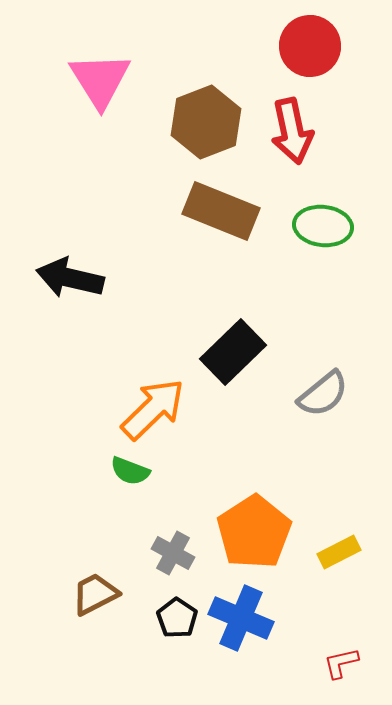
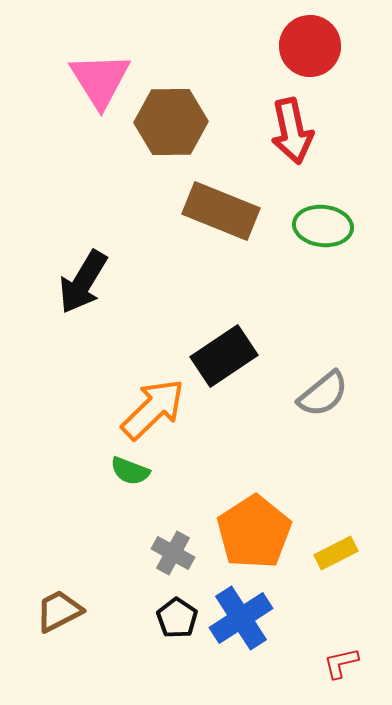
brown hexagon: moved 35 px left; rotated 20 degrees clockwise
black arrow: moved 13 px right, 4 px down; rotated 72 degrees counterclockwise
black rectangle: moved 9 px left, 4 px down; rotated 10 degrees clockwise
yellow rectangle: moved 3 px left, 1 px down
brown trapezoid: moved 36 px left, 17 px down
blue cross: rotated 34 degrees clockwise
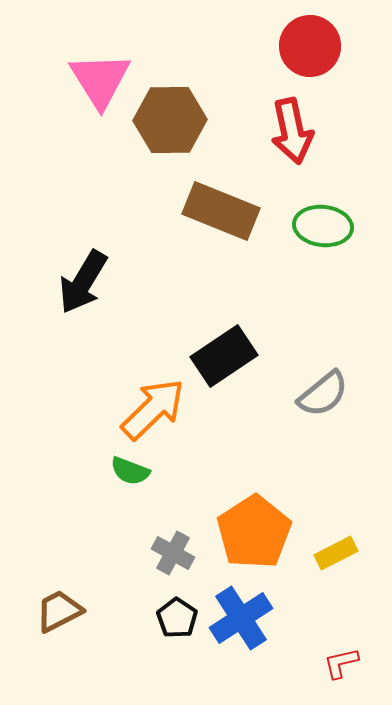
brown hexagon: moved 1 px left, 2 px up
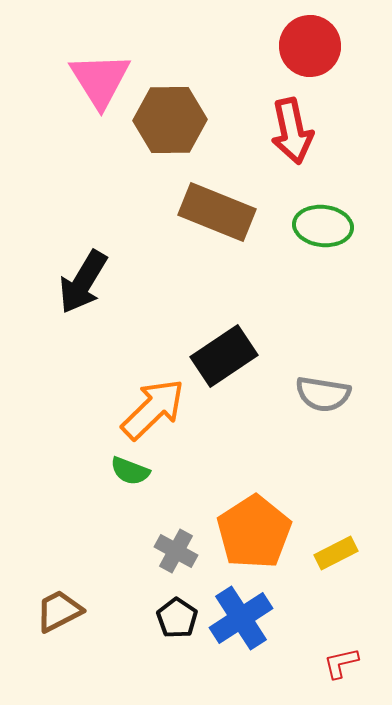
brown rectangle: moved 4 px left, 1 px down
gray semicircle: rotated 48 degrees clockwise
gray cross: moved 3 px right, 2 px up
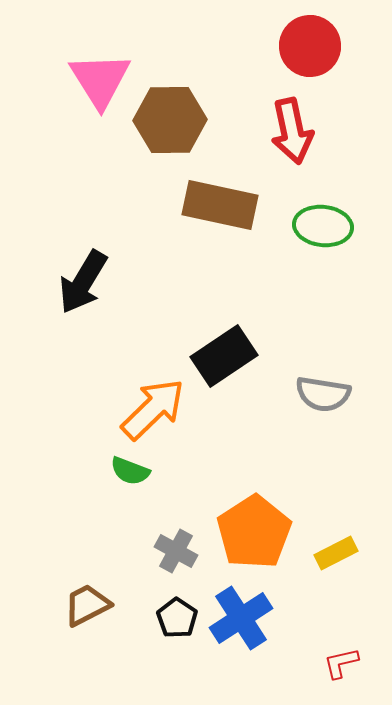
brown rectangle: moved 3 px right, 7 px up; rotated 10 degrees counterclockwise
brown trapezoid: moved 28 px right, 6 px up
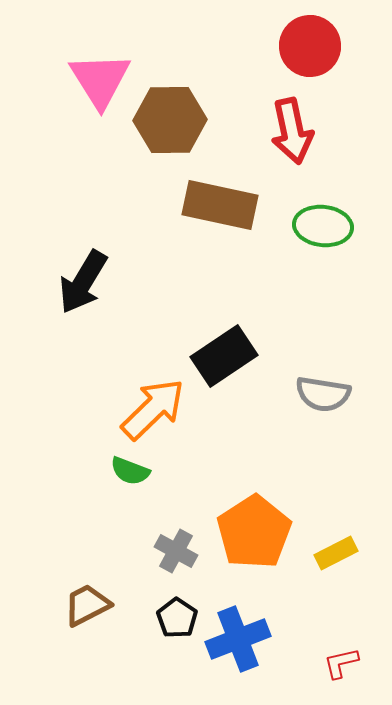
blue cross: moved 3 px left, 21 px down; rotated 12 degrees clockwise
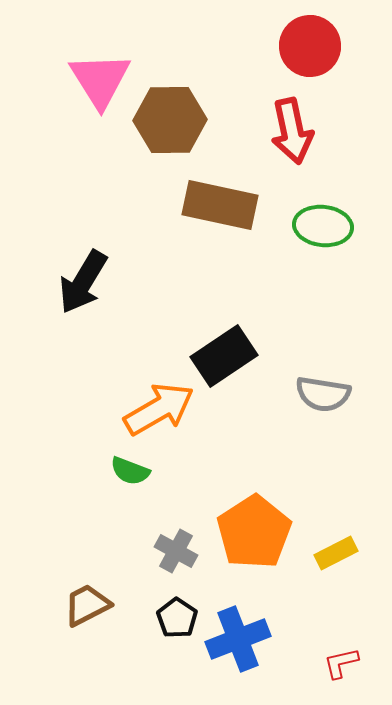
orange arrow: moved 6 px right; rotated 14 degrees clockwise
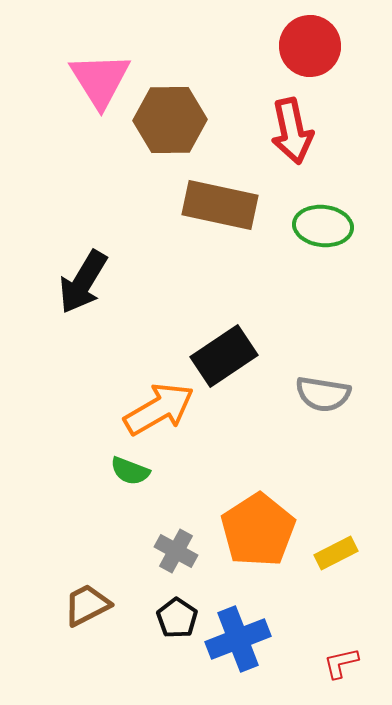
orange pentagon: moved 4 px right, 2 px up
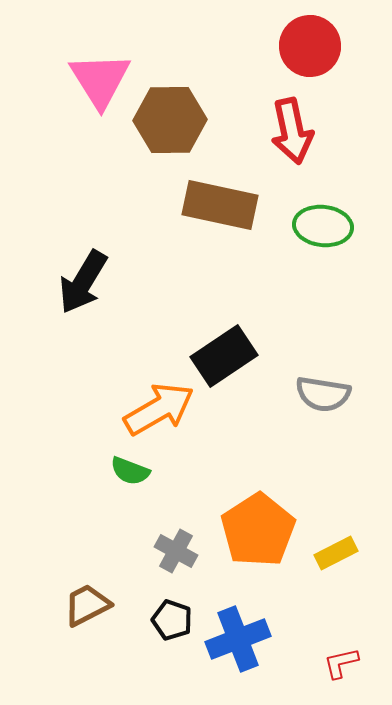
black pentagon: moved 5 px left, 2 px down; rotated 15 degrees counterclockwise
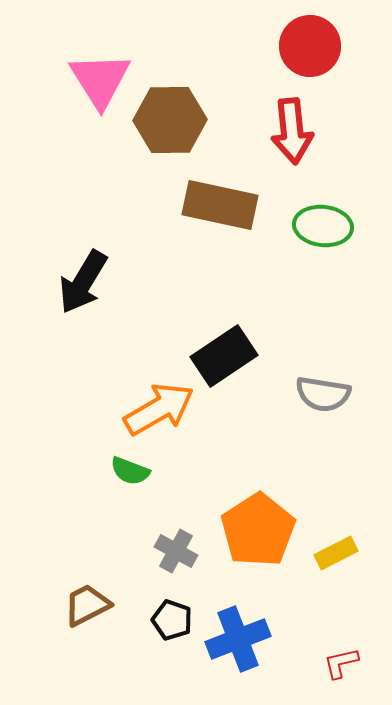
red arrow: rotated 6 degrees clockwise
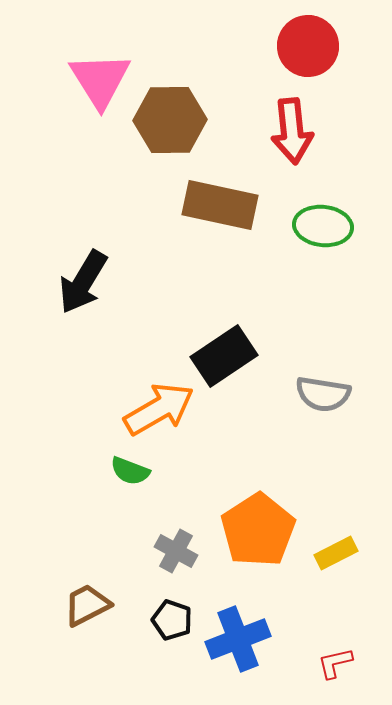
red circle: moved 2 px left
red L-shape: moved 6 px left
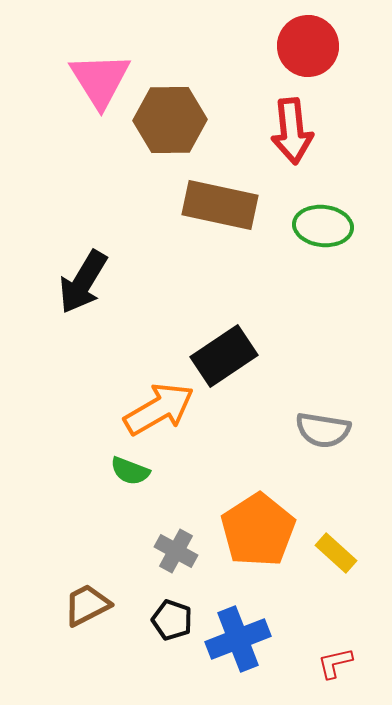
gray semicircle: moved 36 px down
yellow rectangle: rotated 69 degrees clockwise
